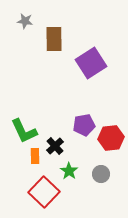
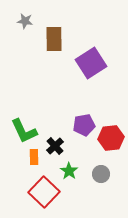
orange rectangle: moved 1 px left, 1 px down
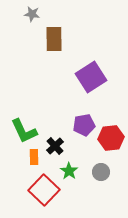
gray star: moved 7 px right, 7 px up
purple square: moved 14 px down
gray circle: moved 2 px up
red square: moved 2 px up
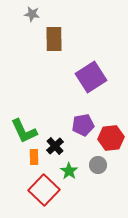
purple pentagon: moved 1 px left
gray circle: moved 3 px left, 7 px up
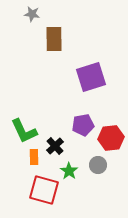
purple square: rotated 16 degrees clockwise
red square: rotated 28 degrees counterclockwise
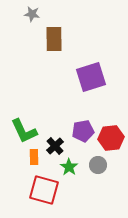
purple pentagon: moved 6 px down
green star: moved 4 px up
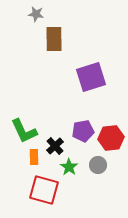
gray star: moved 4 px right
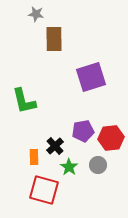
green L-shape: moved 30 px up; rotated 12 degrees clockwise
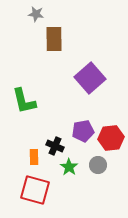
purple square: moved 1 px left, 1 px down; rotated 24 degrees counterclockwise
black cross: rotated 24 degrees counterclockwise
red square: moved 9 px left
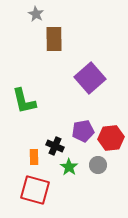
gray star: rotated 21 degrees clockwise
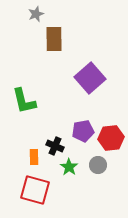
gray star: rotated 21 degrees clockwise
